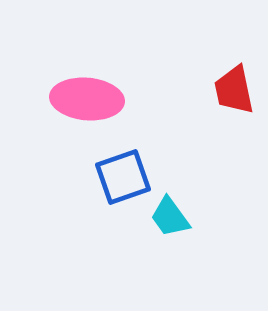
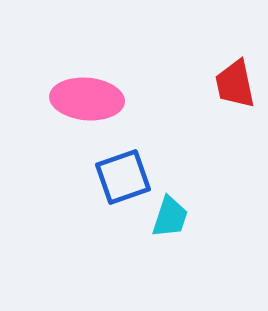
red trapezoid: moved 1 px right, 6 px up
cyan trapezoid: rotated 126 degrees counterclockwise
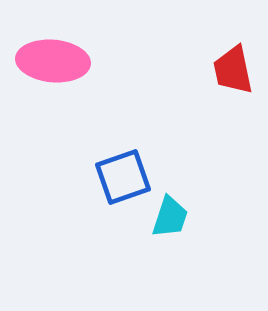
red trapezoid: moved 2 px left, 14 px up
pink ellipse: moved 34 px left, 38 px up
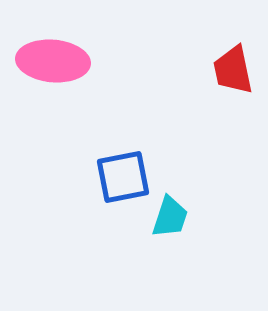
blue square: rotated 8 degrees clockwise
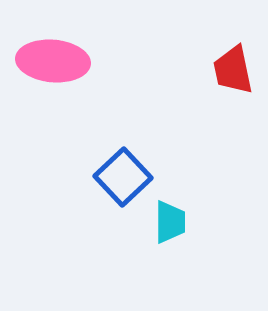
blue square: rotated 32 degrees counterclockwise
cyan trapezoid: moved 5 px down; rotated 18 degrees counterclockwise
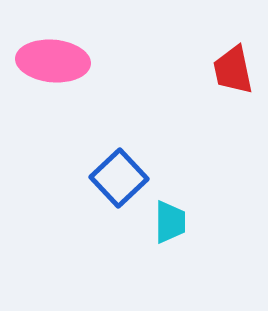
blue square: moved 4 px left, 1 px down
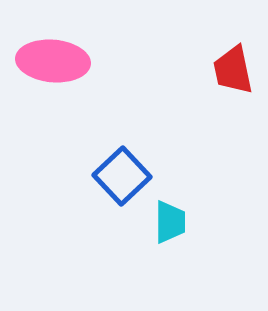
blue square: moved 3 px right, 2 px up
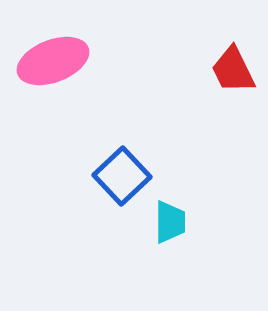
pink ellipse: rotated 26 degrees counterclockwise
red trapezoid: rotated 14 degrees counterclockwise
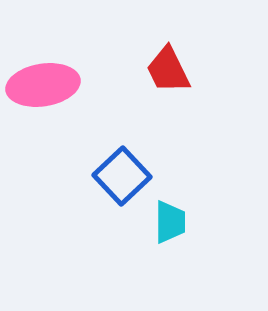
pink ellipse: moved 10 px left, 24 px down; rotated 12 degrees clockwise
red trapezoid: moved 65 px left
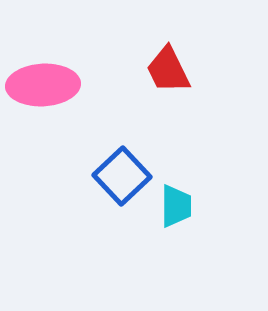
pink ellipse: rotated 6 degrees clockwise
cyan trapezoid: moved 6 px right, 16 px up
